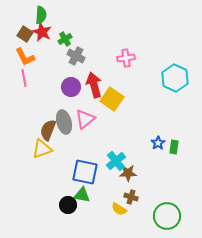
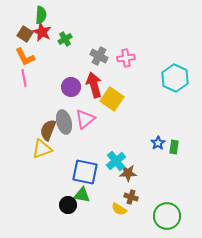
gray cross: moved 23 px right
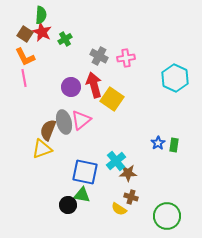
pink triangle: moved 4 px left, 1 px down
green rectangle: moved 2 px up
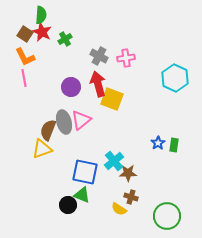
red arrow: moved 4 px right, 1 px up
yellow square: rotated 15 degrees counterclockwise
cyan cross: moved 2 px left
green triangle: rotated 12 degrees clockwise
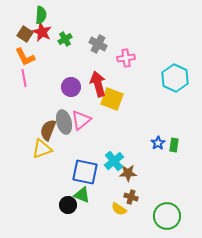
gray cross: moved 1 px left, 12 px up
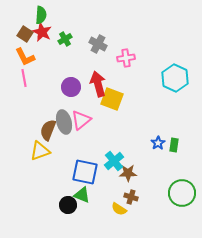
yellow triangle: moved 2 px left, 2 px down
green circle: moved 15 px right, 23 px up
